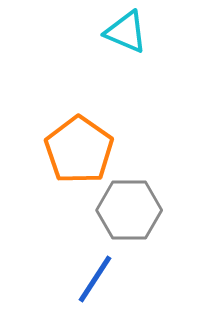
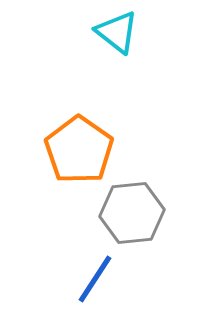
cyan triangle: moved 9 px left; rotated 15 degrees clockwise
gray hexagon: moved 3 px right, 3 px down; rotated 6 degrees counterclockwise
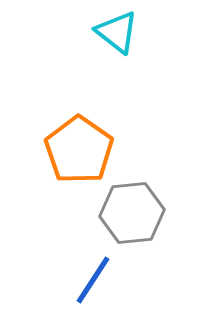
blue line: moved 2 px left, 1 px down
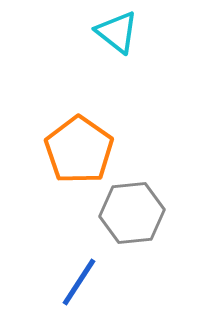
blue line: moved 14 px left, 2 px down
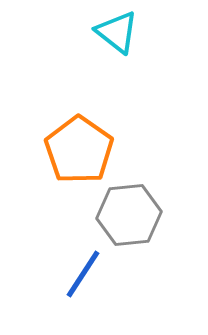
gray hexagon: moved 3 px left, 2 px down
blue line: moved 4 px right, 8 px up
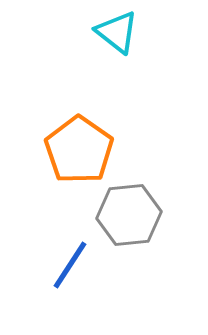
blue line: moved 13 px left, 9 px up
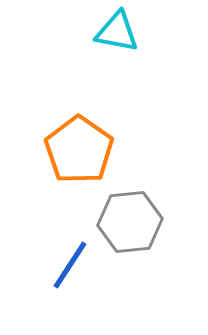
cyan triangle: rotated 27 degrees counterclockwise
gray hexagon: moved 1 px right, 7 px down
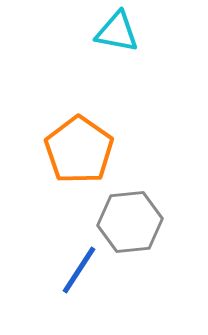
blue line: moved 9 px right, 5 px down
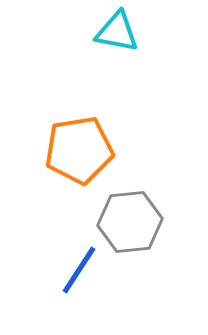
orange pentagon: rotated 28 degrees clockwise
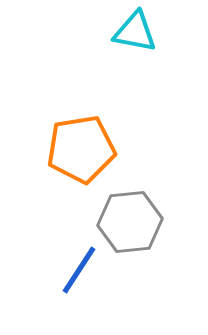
cyan triangle: moved 18 px right
orange pentagon: moved 2 px right, 1 px up
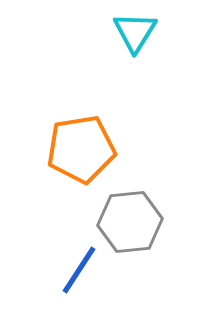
cyan triangle: rotated 51 degrees clockwise
